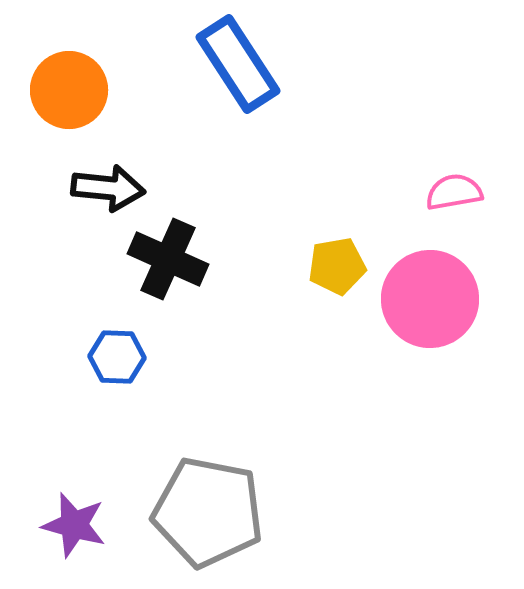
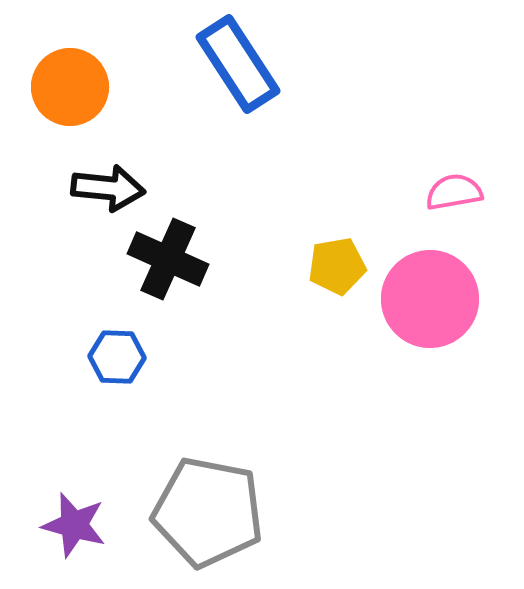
orange circle: moved 1 px right, 3 px up
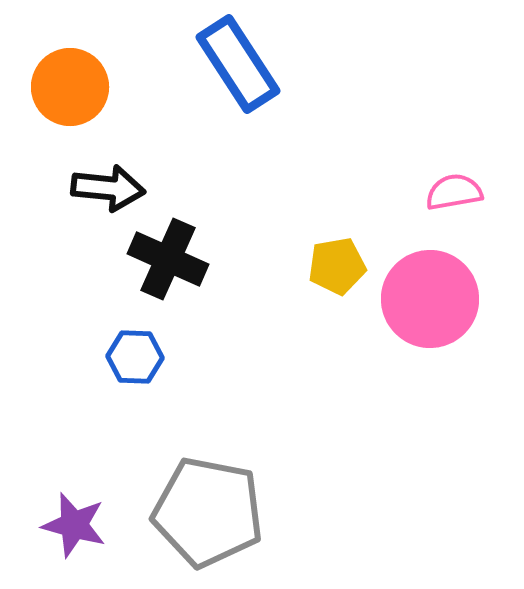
blue hexagon: moved 18 px right
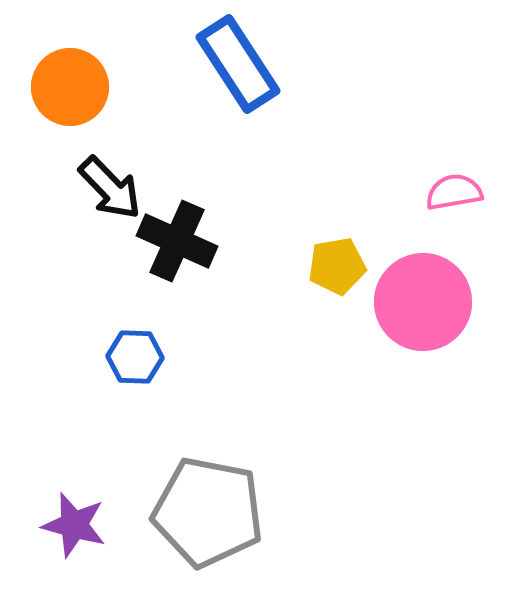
black arrow: moved 2 px right; rotated 40 degrees clockwise
black cross: moved 9 px right, 18 px up
pink circle: moved 7 px left, 3 px down
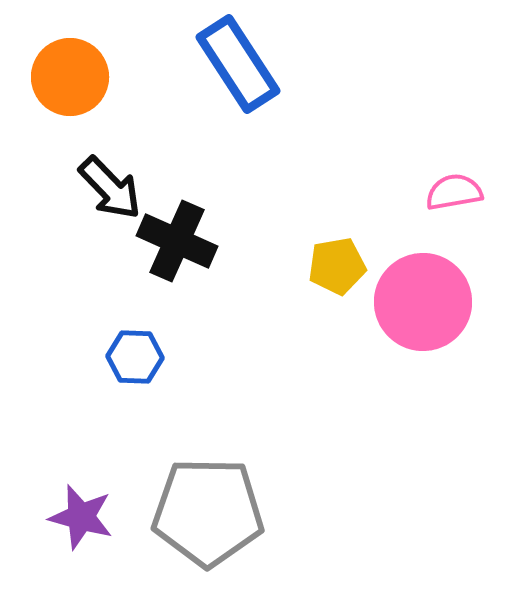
orange circle: moved 10 px up
gray pentagon: rotated 10 degrees counterclockwise
purple star: moved 7 px right, 8 px up
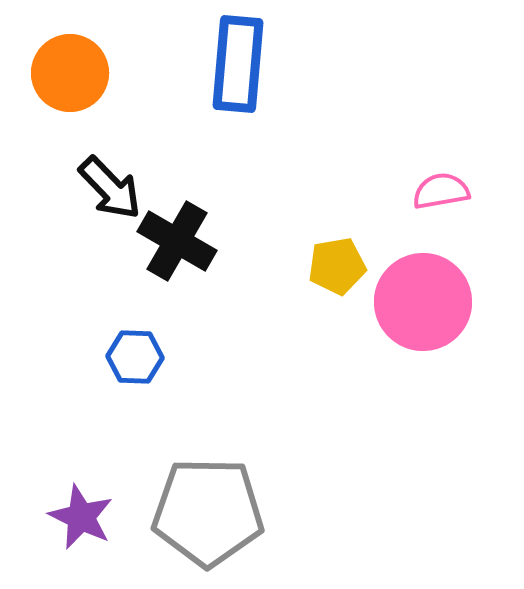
blue rectangle: rotated 38 degrees clockwise
orange circle: moved 4 px up
pink semicircle: moved 13 px left, 1 px up
black cross: rotated 6 degrees clockwise
purple star: rotated 10 degrees clockwise
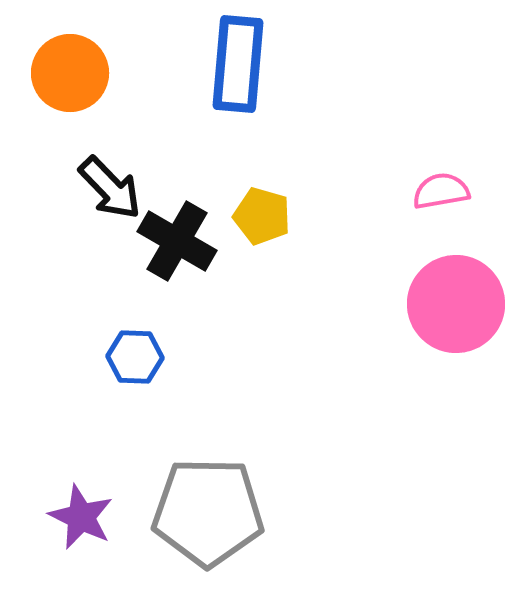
yellow pentagon: moved 75 px left, 50 px up; rotated 26 degrees clockwise
pink circle: moved 33 px right, 2 px down
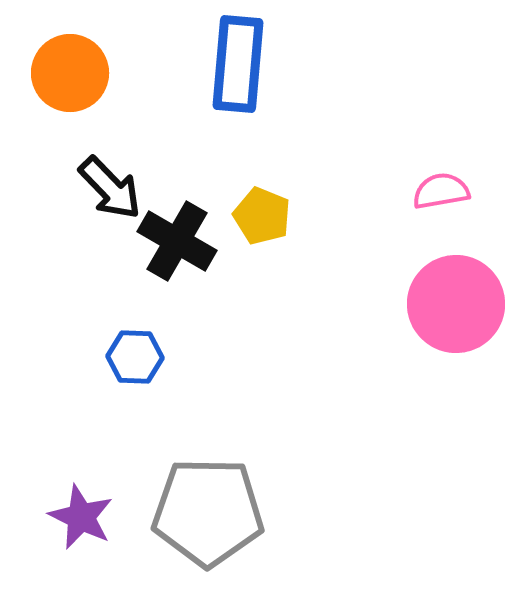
yellow pentagon: rotated 6 degrees clockwise
